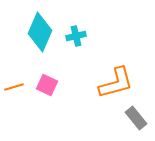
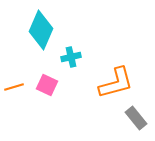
cyan diamond: moved 1 px right, 2 px up
cyan cross: moved 5 px left, 21 px down
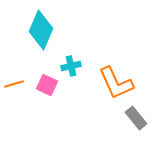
cyan cross: moved 9 px down
orange L-shape: rotated 81 degrees clockwise
orange line: moved 3 px up
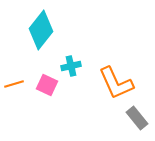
cyan diamond: rotated 15 degrees clockwise
gray rectangle: moved 1 px right
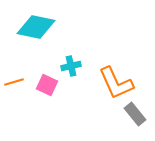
cyan diamond: moved 5 px left, 3 px up; rotated 63 degrees clockwise
orange line: moved 2 px up
gray rectangle: moved 2 px left, 4 px up
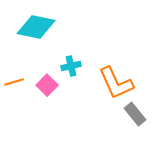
pink square: rotated 20 degrees clockwise
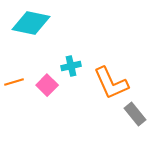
cyan diamond: moved 5 px left, 4 px up
orange L-shape: moved 5 px left
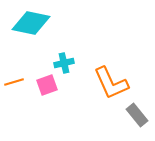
cyan cross: moved 7 px left, 3 px up
pink square: rotated 25 degrees clockwise
gray rectangle: moved 2 px right, 1 px down
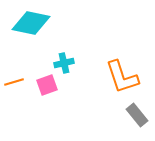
orange L-shape: moved 11 px right, 6 px up; rotated 6 degrees clockwise
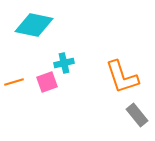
cyan diamond: moved 3 px right, 2 px down
pink square: moved 3 px up
